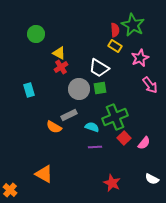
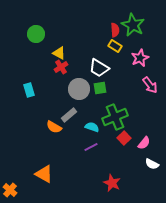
gray rectangle: rotated 14 degrees counterclockwise
purple line: moved 4 px left; rotated 24 degrees counterclockwise
white semicircle: moved 15 px up
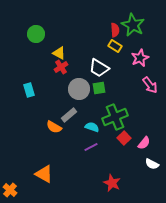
green square: moved 1 px left
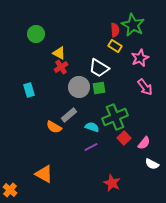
pink arrow: moved 5 px left, 2 px down
gray circle: moved 2 px up
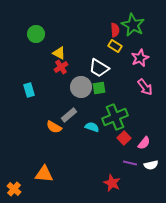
gray circle: moved 2 px right
purple line: moved 39 px right, 16 px down; rotated 40 degrees clockwise
white semicircle: moved 1 px left, 1 px down; rotated 40 degrees counterclockwise
orange triangle: rotated 24 degrees counterclockwise
orange cross: moved 4 px right, 1 px up
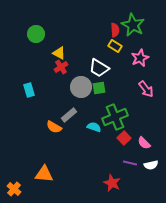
pink arrow: moved 1 px right, 2 px down
cyan semicircle: moved 2 px right
pink semicircle: rotated 96 degrees clockwise
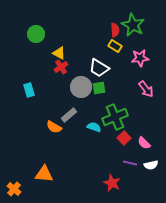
pink star: rotated 18 degrees clockwise
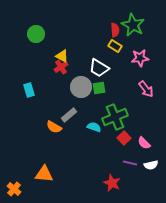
yellow triangle: moved 3 px right, 3 px down
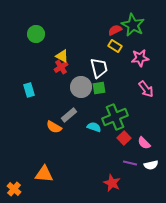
red semicircle: rotated 112 degrees counterclockwise
white trapezoid: rotated 135 degrees counterclockwise
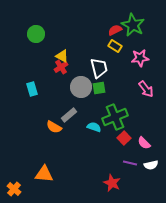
cyan rectangle: moved 3 px right, 1 px up
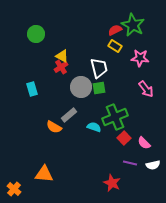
pink star: rotated 12 degrees clockwise
white semicircle: moved 2 px right
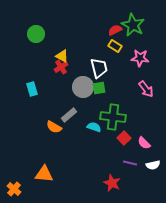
gray circle: moved 2 px right
green cross: moved 2 px left; rotated 30 degrees clockwise
